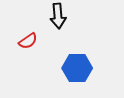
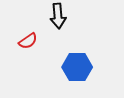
blue hexagon: moved 1 px up
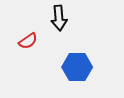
black arrow: moved 1 px right, 2 px down
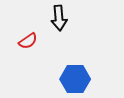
blue hexagon: moved 2 px left, 12 px down
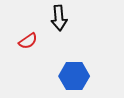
blue hexagon: moved 1 px left, 3 px up
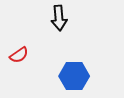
red semicircle: moved 9 px left, 14 px down
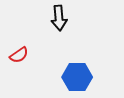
blue hexagon: moved 3 px right, 1 px down
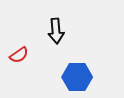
black arrow: moved 3 px left, 13 px down
